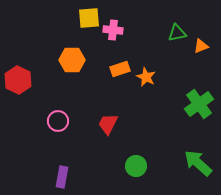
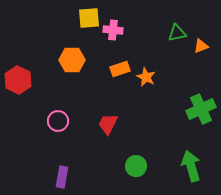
green cross: moved 2 px right, 5 px down; rotated 12 degrees clockwise
green arrow: moved 7 px left, 3 px down; rotated 32 degrees clockwise
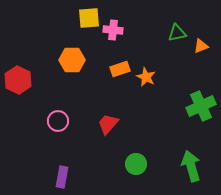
green cross: moved 3 px up
red trapezoid: rotated 15 degrees clockwise
green circle: moved 2 px up
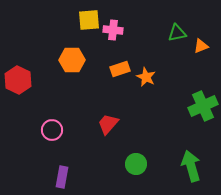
yellow square: moved 2 px down
green cross: moved 2 px right
pink circle: moved 6 px left, 9 px down
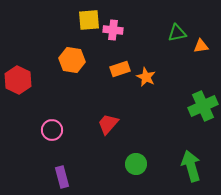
orange triangle: rotated 14 degrees clockwise
orange hexagon: rotated 10 degrees clockwise
purple rectangle: rotated 25 degrees counterclockwise
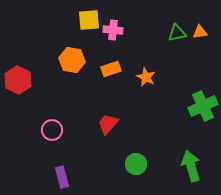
orange triangle: moved 1 px left, 14 px up
orange rectangle: moved 9 px left
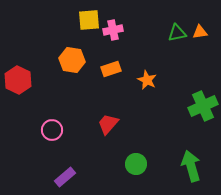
pink cross: rotated 18 degrees counterclockwise
orange star: moved 1 px right, 3 px down
purple rectangle: moved 3 px right; rotated 65 degrees clockwise
